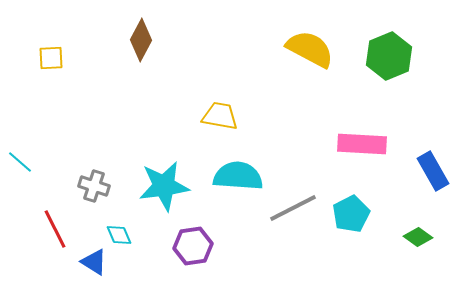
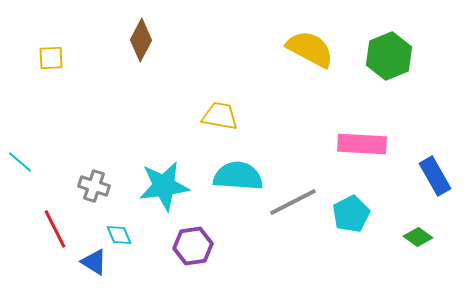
blue rectangle: moved 2 px right, 5 px down
gray line: moved 6 px up
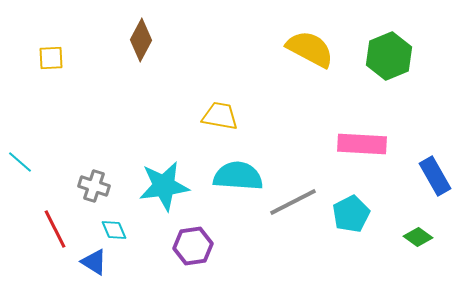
cyan diamond: moved 5 px left, 5 px up
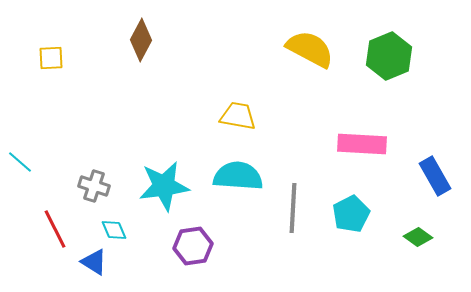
yellow trapezoid: moved 18 px right
gray line: moved 6 px down; rotated 60 degrees counterclockwise
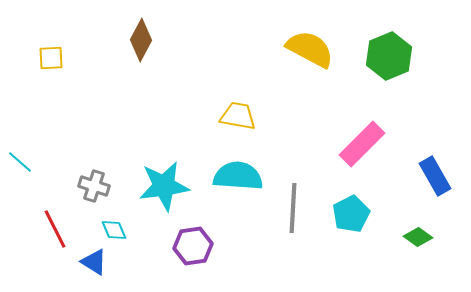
pink rectangle: rotated 48 degrees counterclockwise
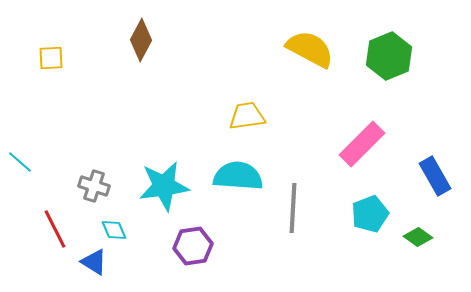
yellow trapezoid: moved 9 px right; rotated 18 degrees counterclockwise
cyan pentagon: moved 19 px right; rotated 6 degrees clockwise
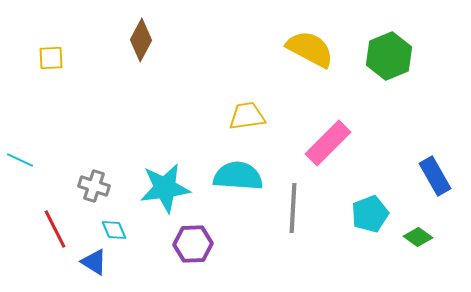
pink rectangle: moved 34 px left, 1 px up
cyan line: moved 2 px up; rotated 16 degrees counterclockwise
cyan star: moved 1 px right, 2 px down
purple hexagon: moved 2 px up; rotated 6 degrees clockwise
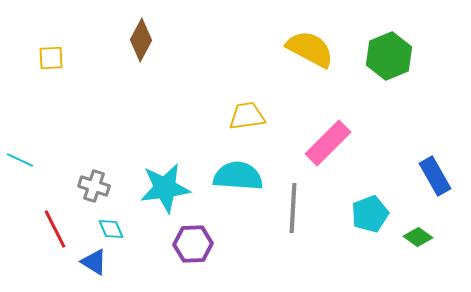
cyan diamond: moved 3 px left, 1 px up
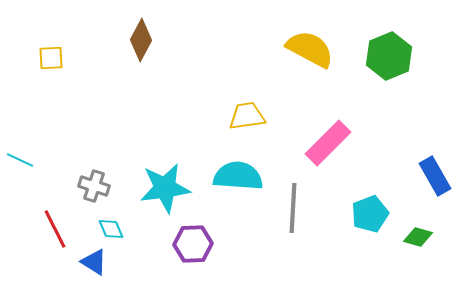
green diamond: rotated 20 degrees counterclockwise
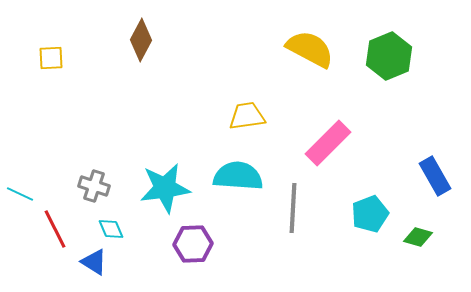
cyan line: moved 34 px down
